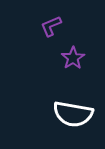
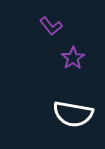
purple L-shape: rotated 105 degrees counterclockwise
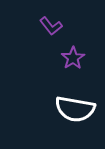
white semicircle: moved 2 px right, 5 px up
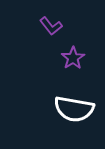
white semicircle: moved 1 px left
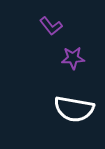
purple star: rotated 30 degrees clockwise
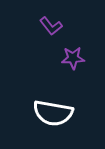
white semicircle: moved 21 px left, 4 px down
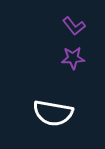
purple L-shape: moved 23 px right
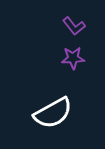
white semicircle: rotated 39 degrees counterclockwise
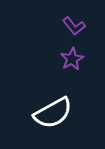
purple star: moved 1 px left, 1 px down; rotated 25 degrees counterclockwise
